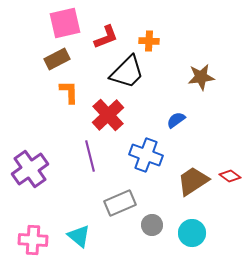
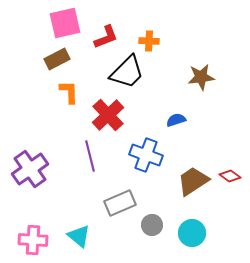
blue semicircle: rotated 18 degrees clockwise
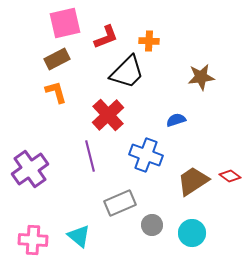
orange L-shape: moved 13 px left; rotated 15 degrees counterclockwise
